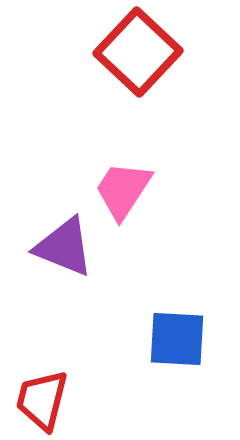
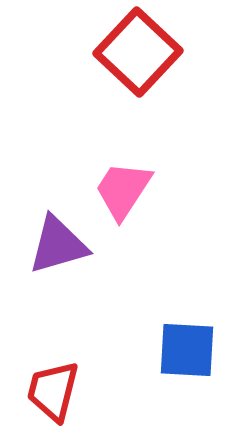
purple triangle: moved 6 px left, 2 px up; rotated 38 degrees counterclockwise
blue square: moved 10 px right, 11 px down
red trapezoid: moved 11 px right, 9 px up
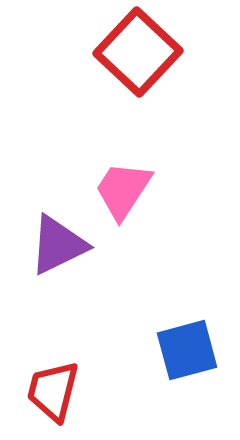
purple triangle: rotated 10 degrees counterclockwise
blue square: rotated 18 degrees counterclockwise
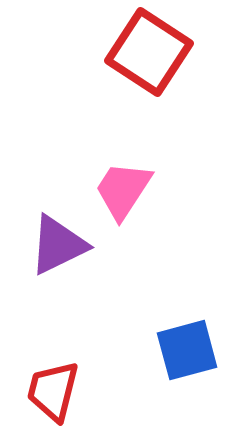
red square: moved 11 px right; rotated 10 degrees counterclockwise
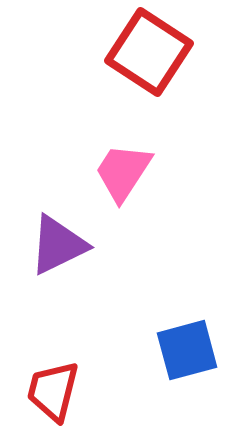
pink trapezoid: moved 18 px up
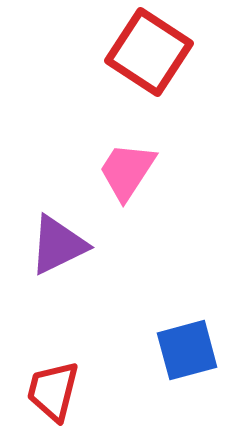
pink trapezoid: moved 4 px right, 1 px up
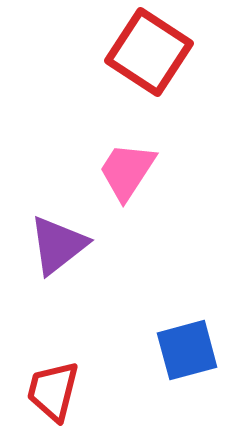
purple triangle: rotated 12 degrees counterclockwise
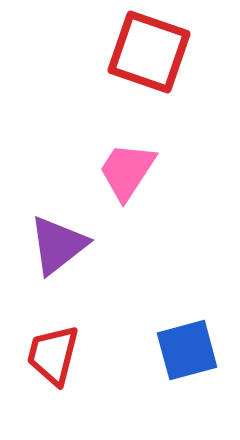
red square: rotated 14 degrees counterclockwise
red trapezoid: moved 36 px up
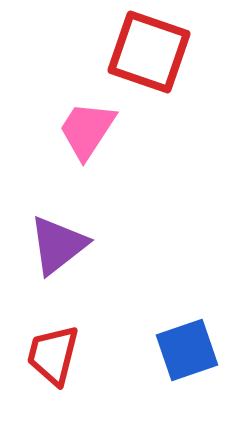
pink trapezoid: moved 40 px left, 41 px up
blue square: rotated 4 degrees counterclockwise
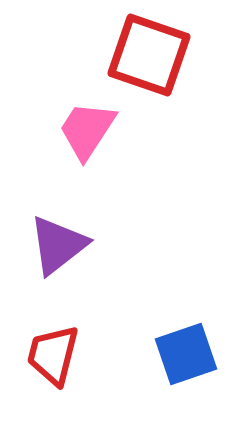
red square: moved 3 px down
blue square: moved 1 px left, 4 px down
